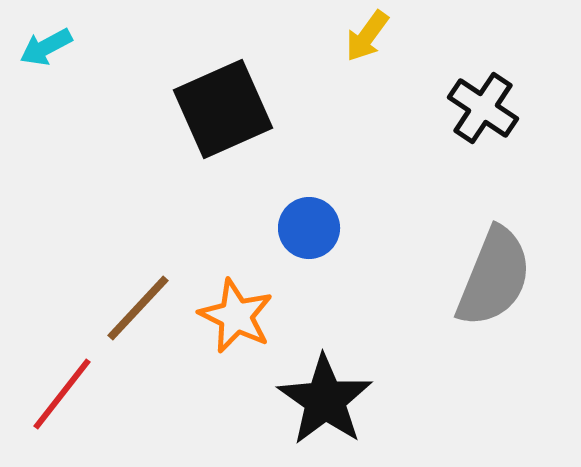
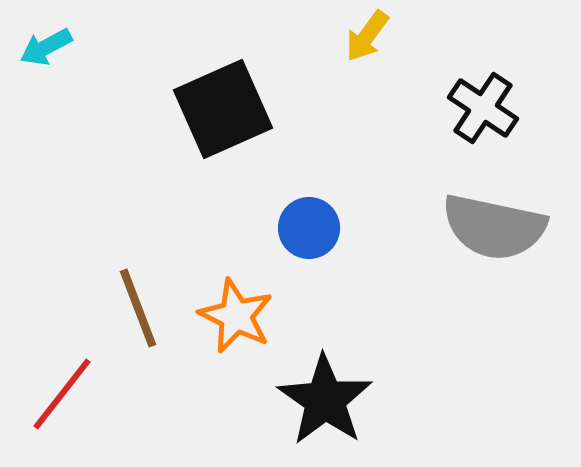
gray semicircle: moved 50 px up; rotated 80 degrees clockwise
brown line: rotated 64 degrees counterclockwise
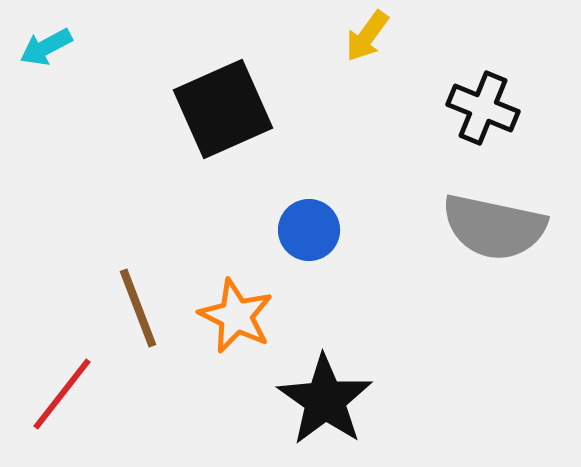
black cross: rotated 12 degrees counterclockwise
blue circle: moved 2 px down
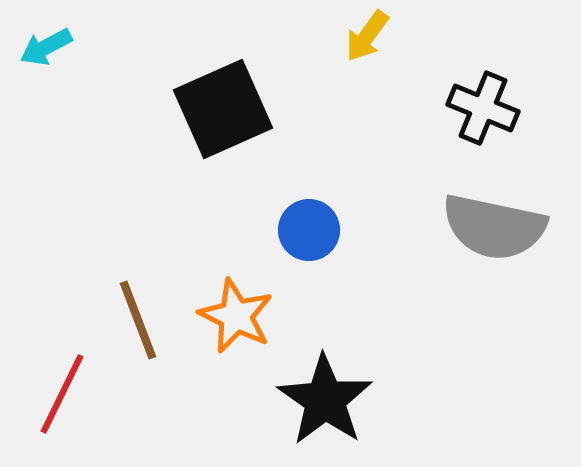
brown line: moved 12 px down
red line: rotated 12 degrees counterclockwise
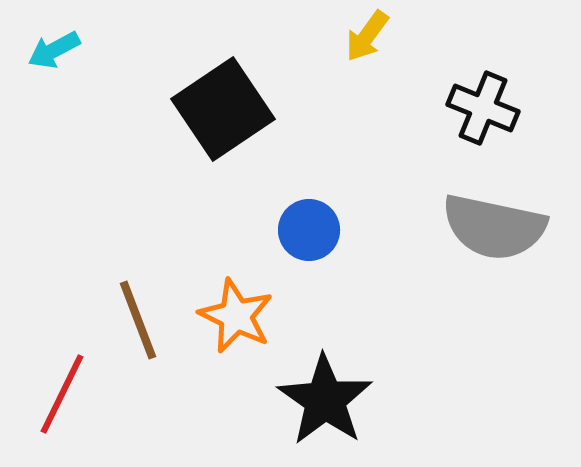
cyan arrow: moved 8 px right, 3 px down
black square: rotated 10 degrees counterclockwise
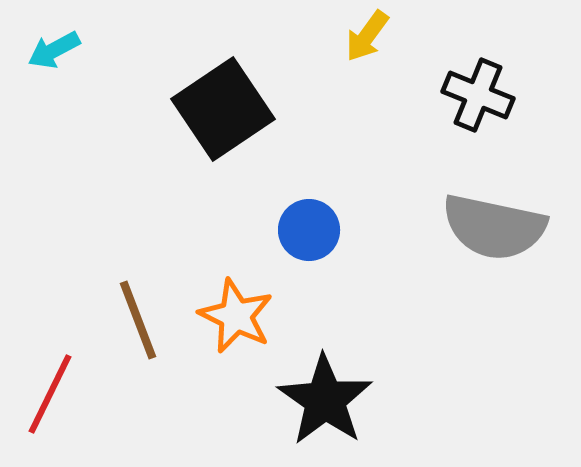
black cross: moved 5 px left, 13 px up
red line: moved 12 px left
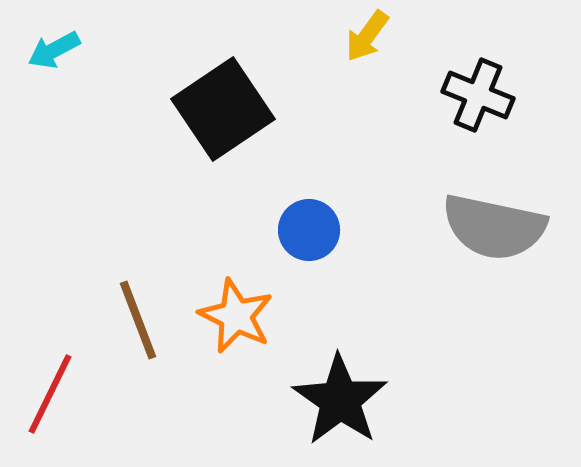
black star: moved 15 px right
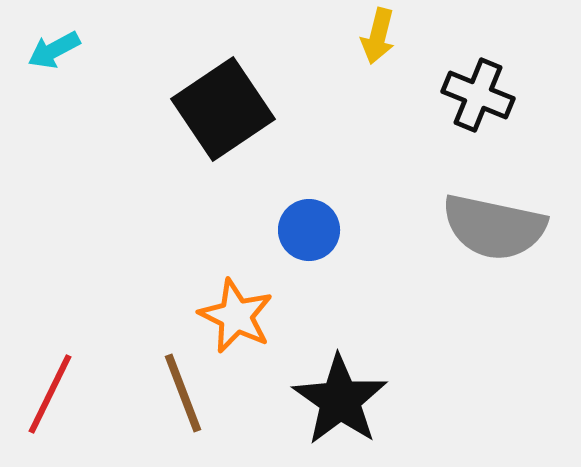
yellow arrow: moved 11 px right; rotated 22 degrees counterclockwise
brown line: moved 45 px right, 73 px down
